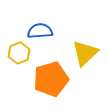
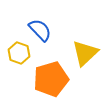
blue semicircle: moved 1 px up; rotated 50 degrees clockwise
yellow hexagon: rotated 20 degrees counterclockwise
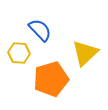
yellow hexagon: rotated 15 degrees counterclockwise
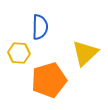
blue semicircle: moved 3 px up; rotated 45 degrees clockwise
orange pentagon: moved 2 px left, 1 px down
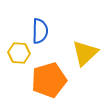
blue semicircle: moved 4 px down
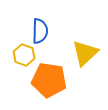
yellow hexagon: moved 5 px right, 2 px down; rotated 15 degrees clockwise
orange pentagon: rotated 24 degrees clockwise
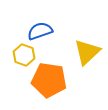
blue semicircle: rotated 110 degrees counterclockwise
yellow triangle: moved 2 px right, 1 px up
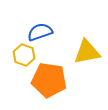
blue semicircle: moved 1 px down
yellow triangle: rotated 32 degrees clockwise
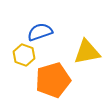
orange pentagon: moved 4 px right; rotated 24 degrees counterclockwise
